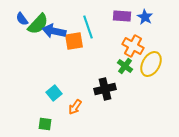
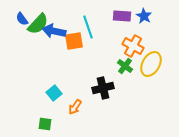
blue star: moved 1 px left, 1 px up
black cross: moved 2 px left, 1 px up
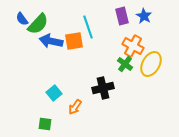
purple rectangle: rotated 72 degrees clockwise
blue arrow: moved 3 px left, 10 px down
green cross: moved 2 px up
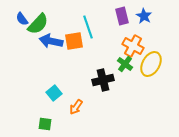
black cross: moved 8 px up
orange arrow: moved 1 px right
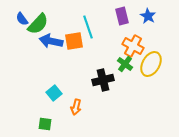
blue star: moved 4 px right
orange arrow: rotated 21 degrees counterclockwise
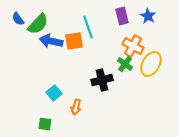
blue semicircle: moved 4 px left
black cross: moved 1 px left
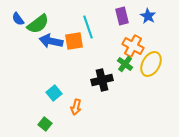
green semicircle: rotated 10 degrees clockwise
green square: rotated 32 degrees clockwise
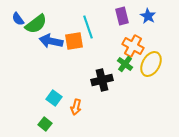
green semicircle: moved 2 px left
cyan square: moved 5 px down; rotated 14 degrees counterclockwise
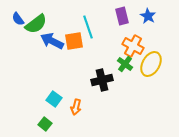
blue arrow: moved 1 px right; rotated 15 degrees clockwise
cyan square: moved 1 px down
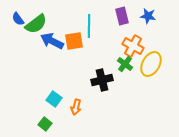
blue star: rotated 21 degrees counterclockwise
cyan line: moved 1 px right, 1 px up; rotated 20 degrees clockwise
